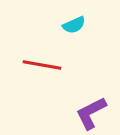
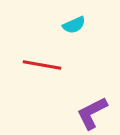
purple L-shape: moved 1 px right
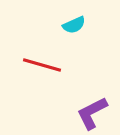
red line: rotated 6 degrees clockwise
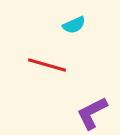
red line: moved 5 px right
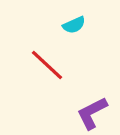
red line: rotated 27 degrees clockwise
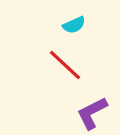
red line: moved 18 px right
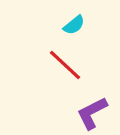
cyan semicircle: rotated 15 degrees counterclockwise
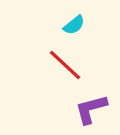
purple L-shape: moved 1 px left, 4 px up; rotated 12 degrees clockwise
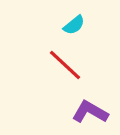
purple L-shape: moved 1 px left, 3 px down; rotated 45 degrees clockwise
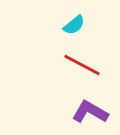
red line: moved 17 px right; rotated 15 degrees counterclockwise
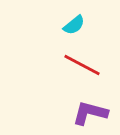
purple L-shape: moved 1 px down; rotated 15 degrees counterclockwise
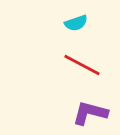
cyan semicircle: moved 2 px right, 2 px up; rotated 20 degrees clockwise
